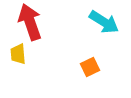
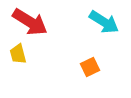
red arrow: rotated 141 degrees clockwise
yellow trapezoid: rotated 10 degrees counterclockwise
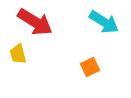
red arrow: moved 5 px right
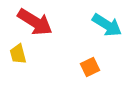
cyan arrow: moved 3 px right, 3 px down
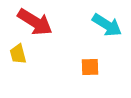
orange square: rotated 24 degrees clockwise
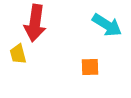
red arrow: moved 1 px down; rotated 66 degrees clockwise
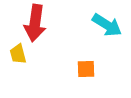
orange square: moved 4 px left, 2 px down
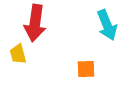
cyan arrow: rotated 36 degrees clockwise
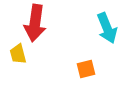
cyan arrow: moved 3 px down
orange square: rotated 12 degrees counterclockwise
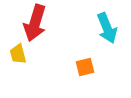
red arrow: rotated 9 degrees clockwise
orange square: moved 1 px left, 2 px up
